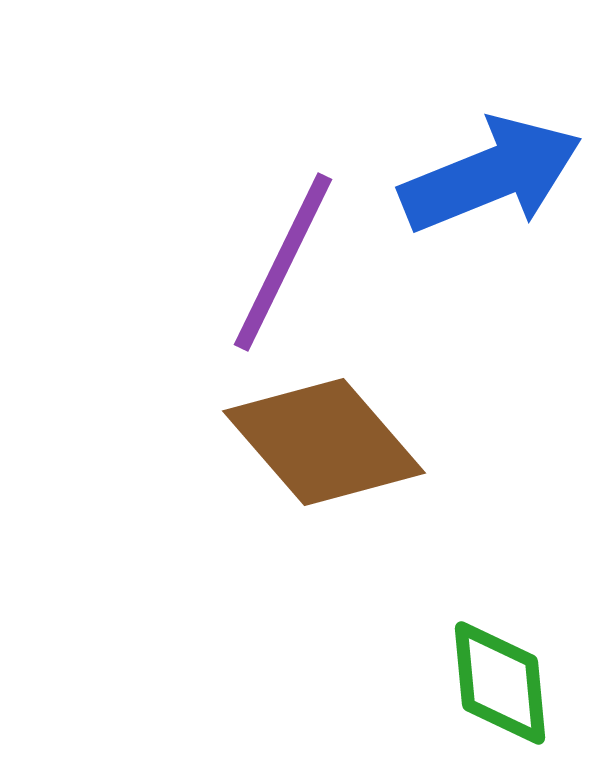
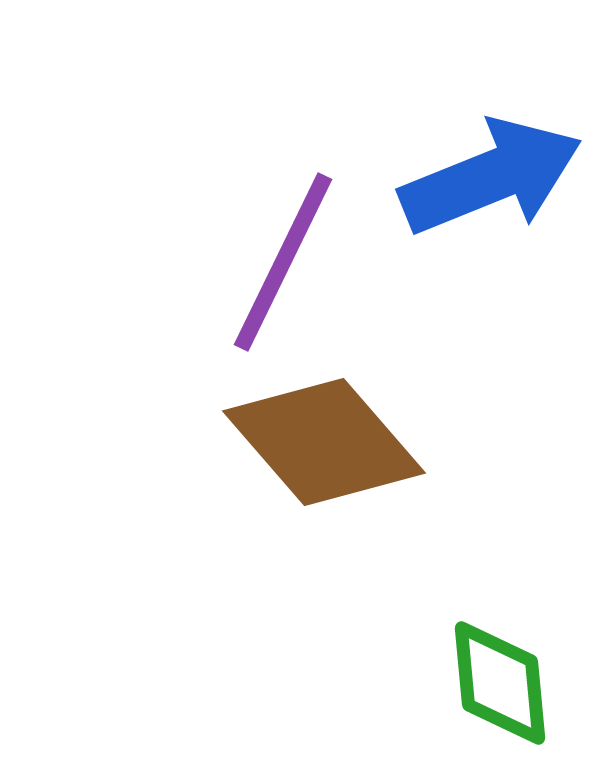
blue arrow: moved 2 px down
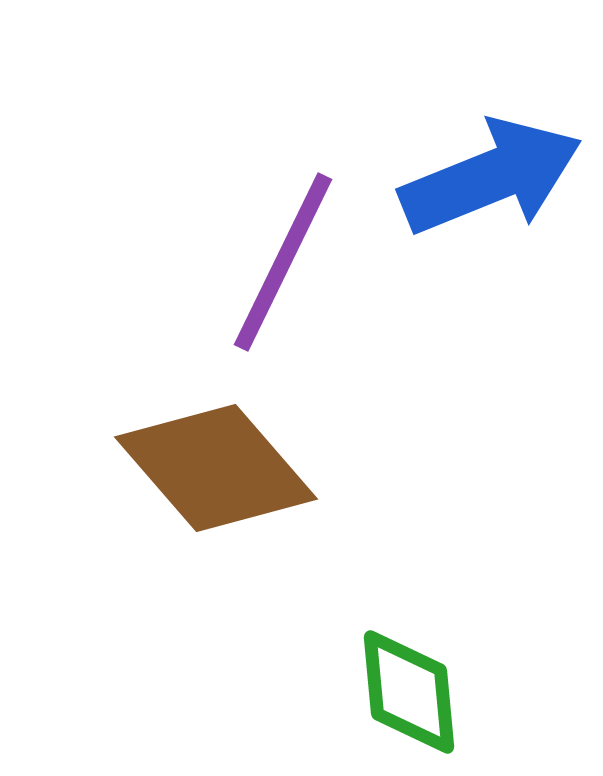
brown diamond: moved 108 px left, 26 px down
green diamond: moved 91 px left, 9 px down
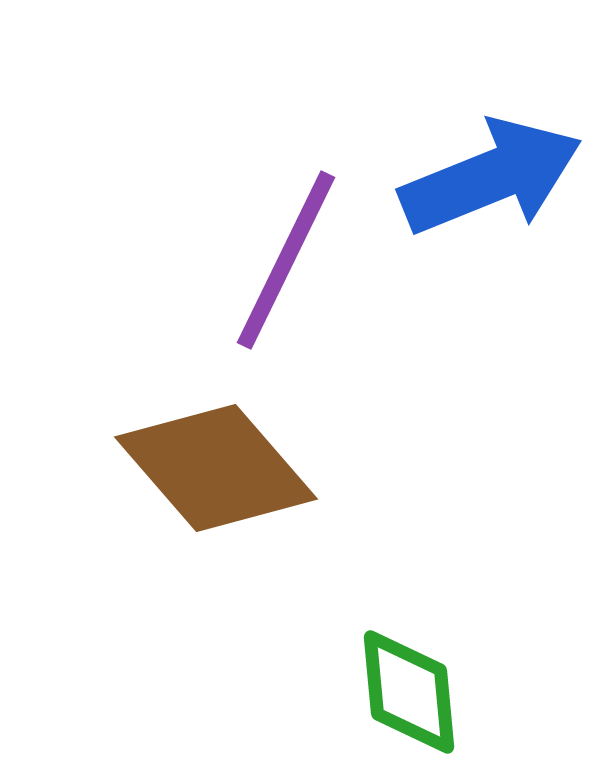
purple line: moved 3 px right, 2 px up
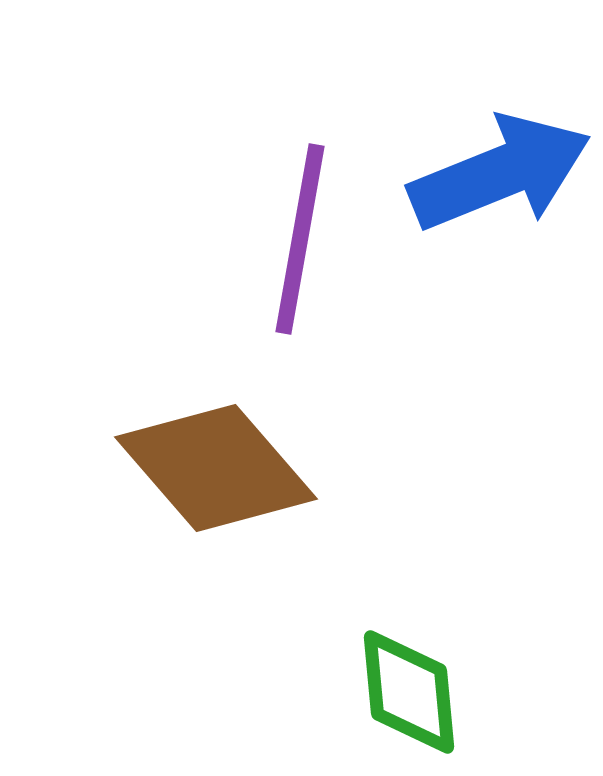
blue arrow: moved 9 px right, 4 px up
purple line: moved 14 px right, 21 px up; rotated 16 degrees counterclockwise
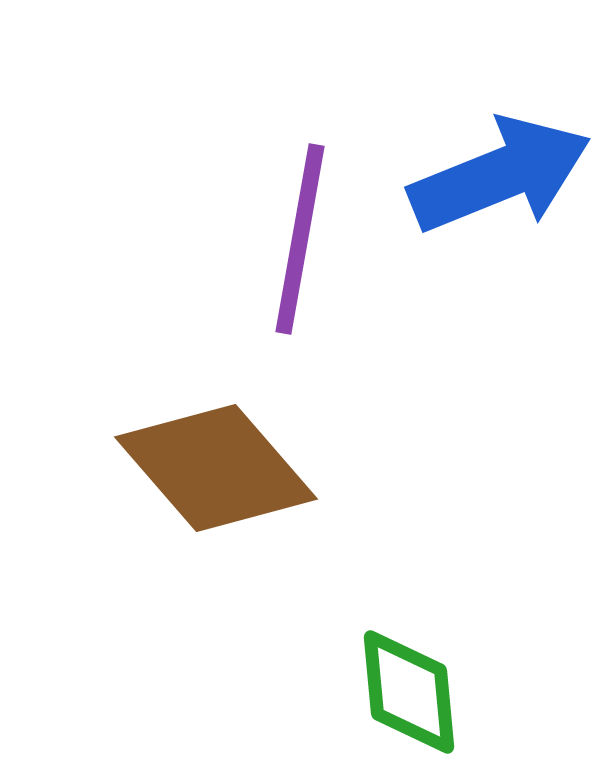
blue arrow: moved 2 px down
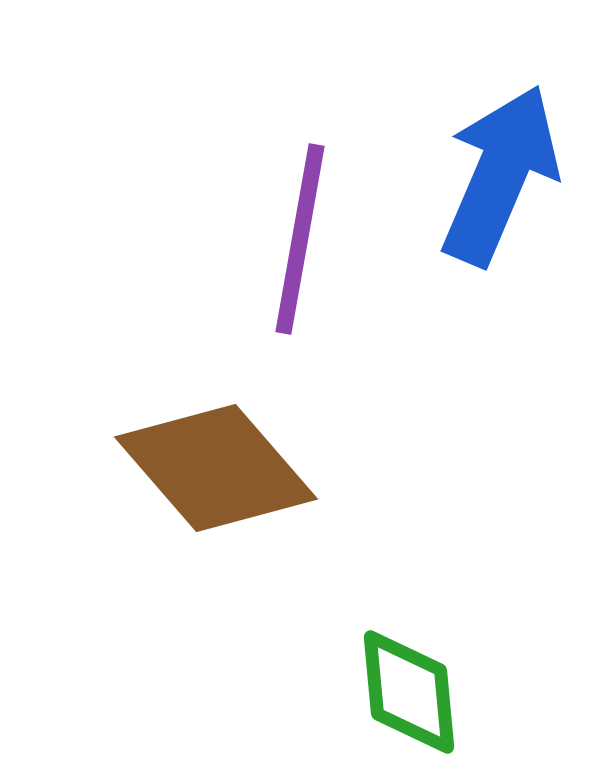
blue arrow: rotated 45 degrees counterclockwise
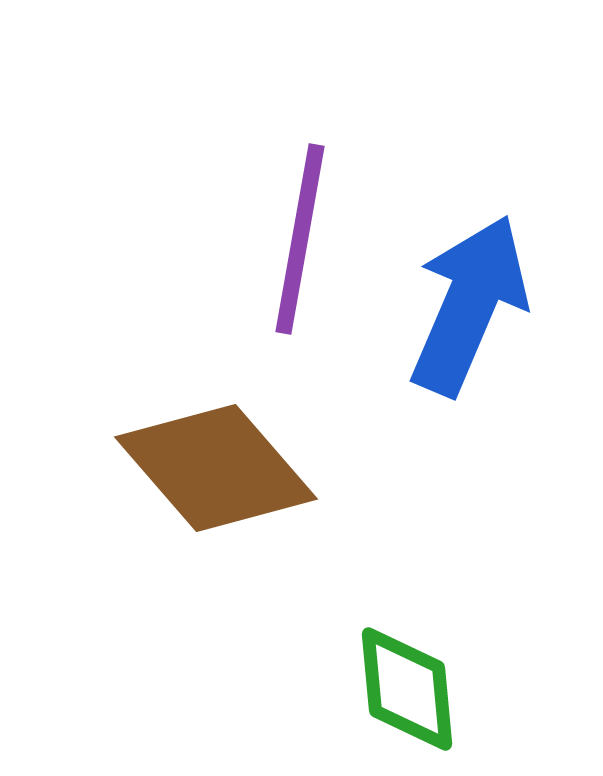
blue arrow: moved 31 px left, 130 px down
green diamond: moved 2 px left, 3 px up
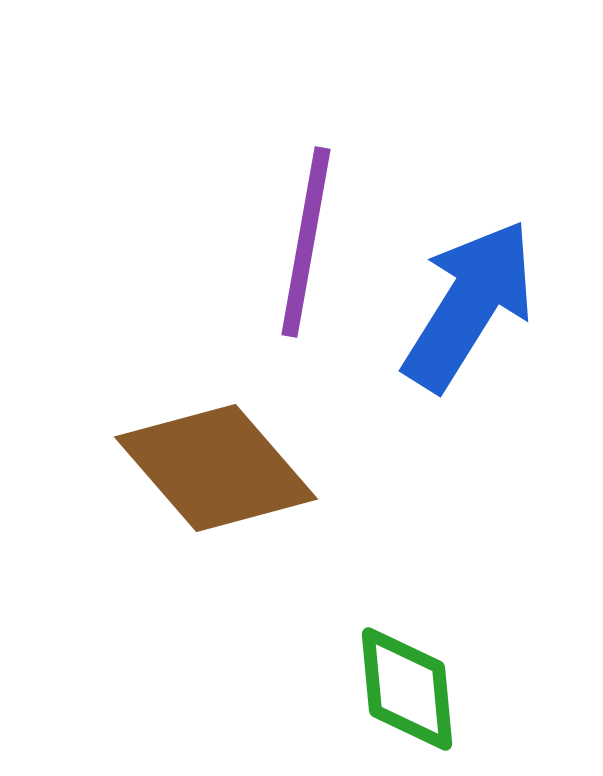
purple line: moved 6 px right, 3 px down
blue arrow: rotated 9 degrees clockwise
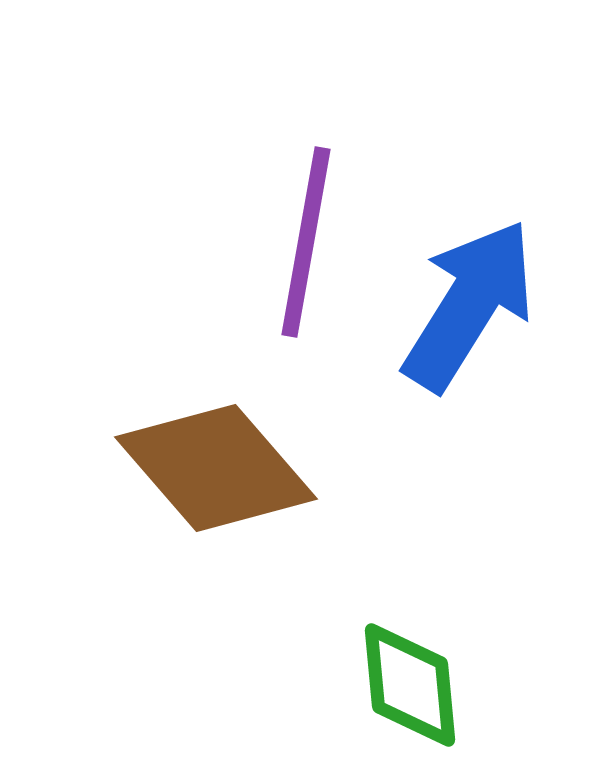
green diamond: moved 3 px right, 4 px up
